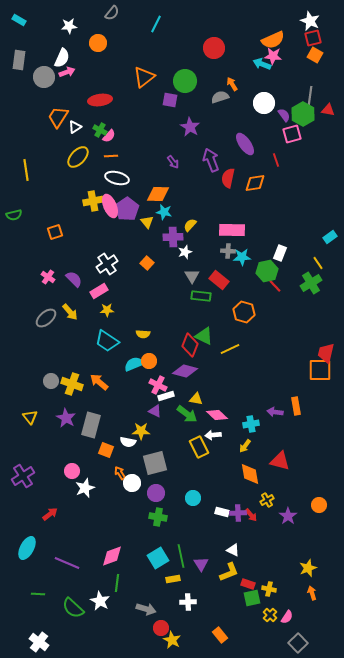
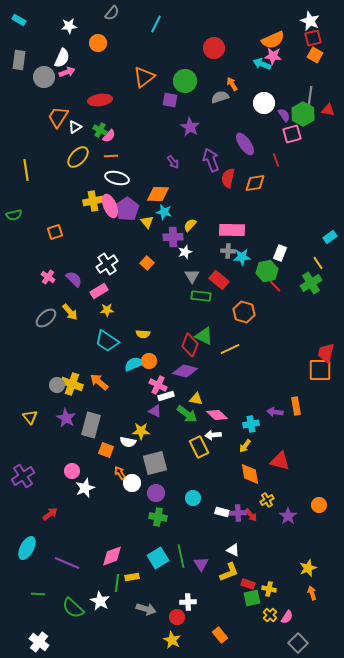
gray circle at (51, 381): moved 6 px right, 4 px down
yellow rectangle at (173, 579): moved 41 px left, 2 px up
red circle at (161, 628): moved 16 px right, 11 px up
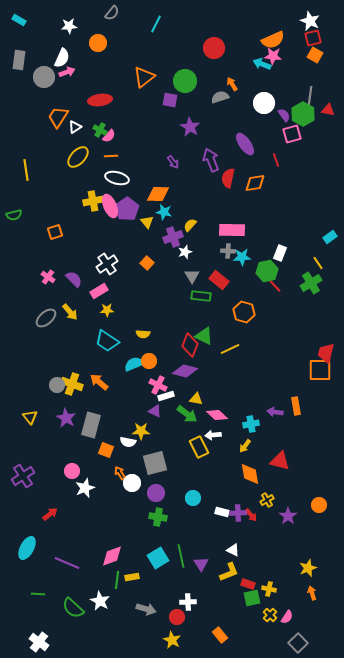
purple cross at (173, 237): rotated 18 degrees counterclockwise
green line at (117, 583): moved 3 px up
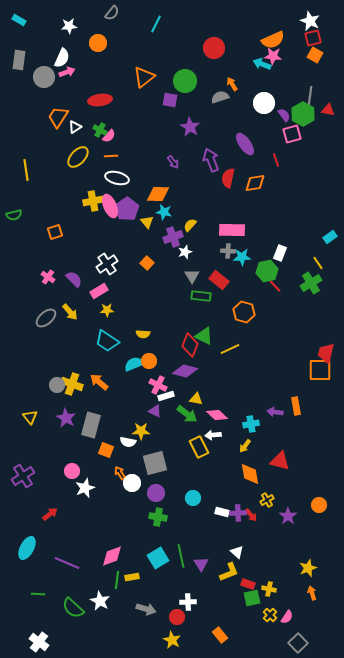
white triangle at (233, 550): moved 4 px right, 2 px down; rotated 16 degrees clockwise
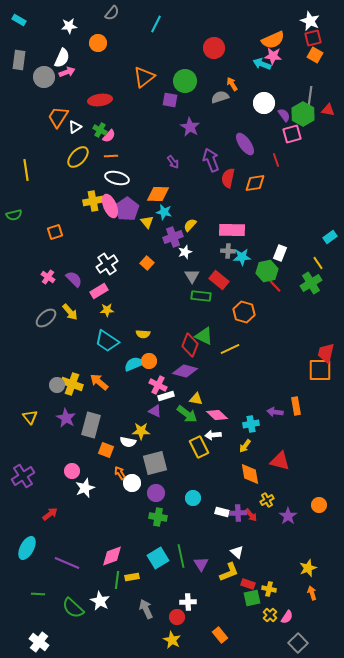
gray arrow at (146, 609): rotated 132 degrees counterclockwise
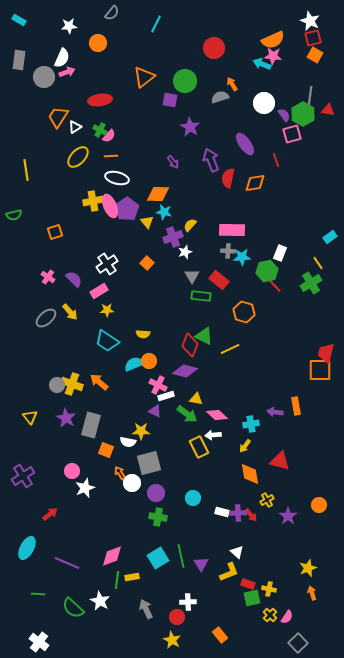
gray square at (155, 463): moved 6 px left
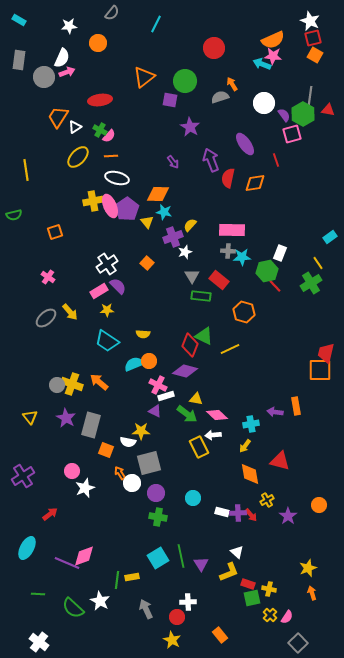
purple semicircle at (74, 279): moved 44 px right, 7 px down
pink diamond at (112, 556): moved 28 px left
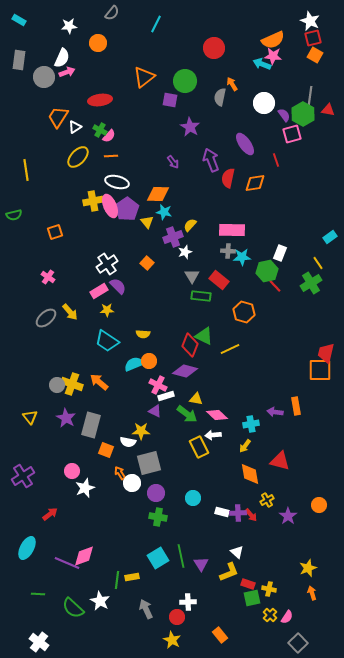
gray semicircle at (220, 97): rotated 60 degrees counterclockwise
white ellipse at (117, 178): moved 4 px down
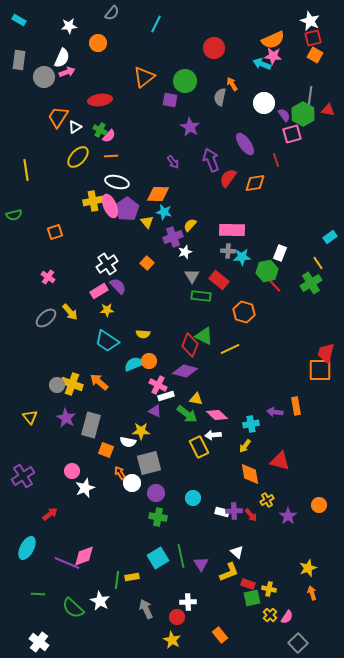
red semicircle at (228, 178): rotated 24 degrees clockwise
purple cross at (238, 513): moved 4 px left, 2 px up
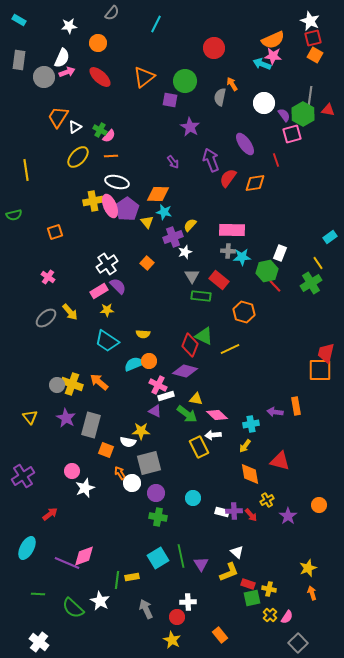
red ellipse at (100, 100): moved 23 px up; rotated 50 degrees clockwise
